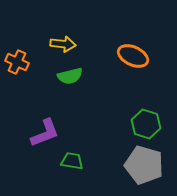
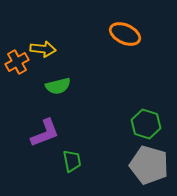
yellow arrow: moved 20 px left, 5 px down
orange ellipse: moved 8 px left, 22 px up
orange cross: rotated 35 degrees clockwise
green semicircle: moved 12 px left, 10 px down
green trapezoid: rotated 70 degrees clockwise
gray pentagon: moved 5 px right
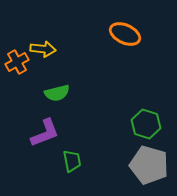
green semicircle: moved 1 px left, 7 px down
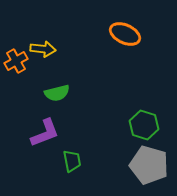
orange cross: moved 1 px left, 1 px up
green hexagon: moved 2 px left, 1 px down
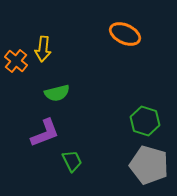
yellow arrow: rotated 90 degrees clockwise
orange cross: rotated 20 degrees counterclockwise
green hexagon: moved 1 px right, 4 px up
green trapezoid: rotated 15 degrees counterclockwise
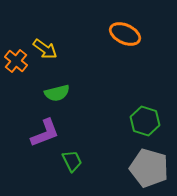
yellow arrow: moved 2 px right; rotated 60 degrees counterclockwise
gray pentagon: moved 3 px down
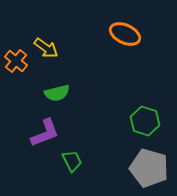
yellow arrow: moved 1 px right, 1 px up
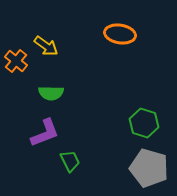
orange ellipse: moved 5 px left; rotated 16 degrees counterclockwise
yellow arrow: moved 2 px up
green semicircle: moved 6 px left; rotated 15 degrees clockwise
green hexagon: moved 1 px left, 2 px down
green trapezoid: moved 2 px left
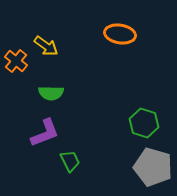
gray pentagon: moved 4 px right, 1 px up
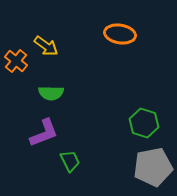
purple L-shape: moved 1 px left
gray pentagon: rotated 27 degrees counterclockwise
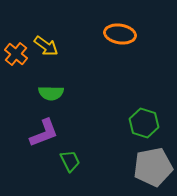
orange cross: moved 7 px up
